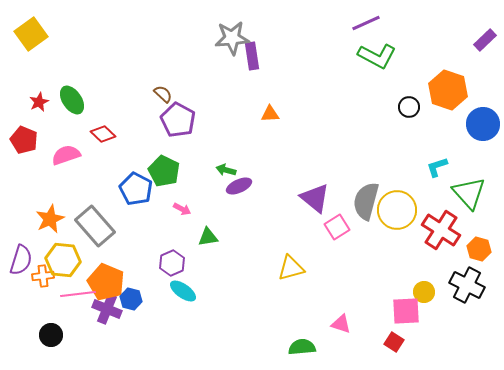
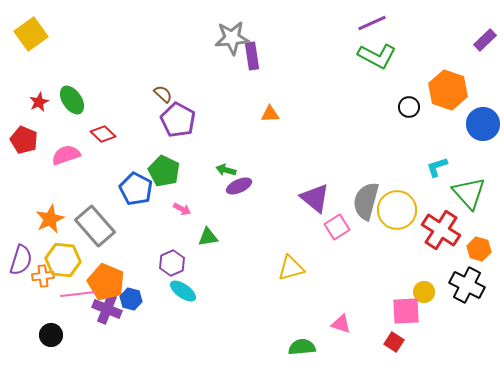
purple line at (366, 23): moved 6 px right
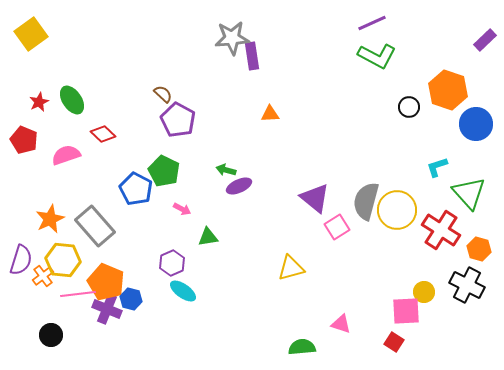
blue circle at (483, 124): moved 7 px left
orange cross at (43, 276): rotated 30 degrees counterclockwise
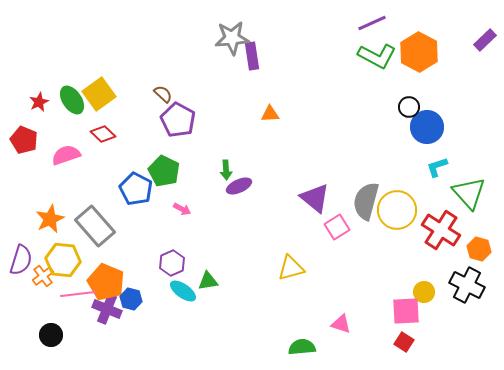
yellow square at (31, 34): moved 68 px right, 60 px down
orange hexagon at (448, 90): moved 29 px left, 38 px up; rotated 9 degrees clockwise
blue circle at (476, 124): moved 49 px left, 3 px down
green arrow at (226, 170): rotated 108 degrees counterclockwise
green triangle at (208, 237): moved 44 px down
red square at (394, 342): moved 10 px right
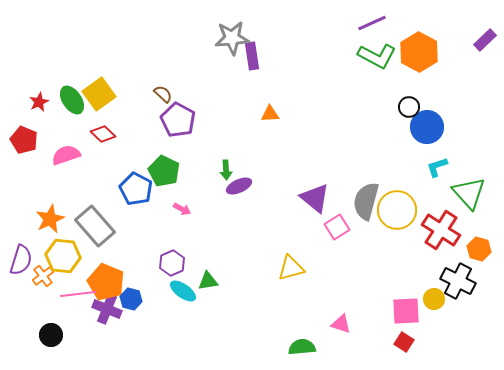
yellow hexagon at (63, 260): moved 4 px up
black cross at (467, 285): moved 9 px left, 4 px up
yellow circle at (424, 292): moved 10 px right, 7 px down
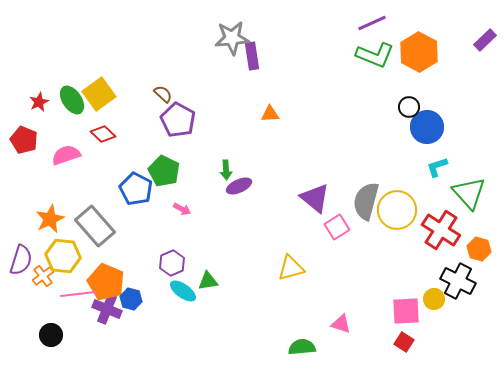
green L-shape at (377, 56): moved 2 px left, 1 px up; rotated 6 degrees counterclockwise
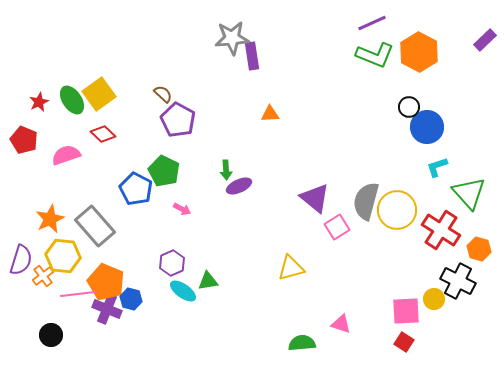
green semicircle at (302, 347): moved 4 px up
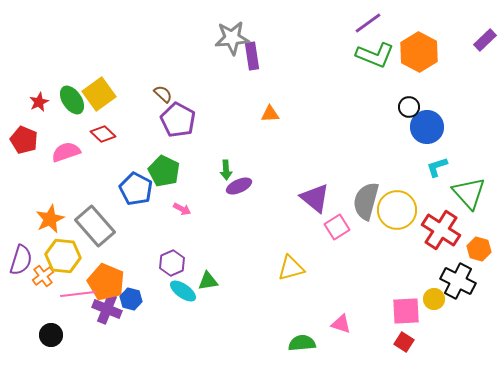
purple line at (372, 23): moved 4 px left; rotated 12 degrees counterclockwise
pink semicircle at (66, 155): moved 3 px up
